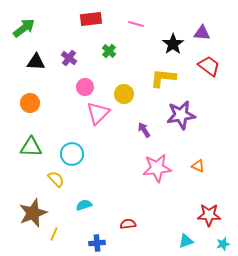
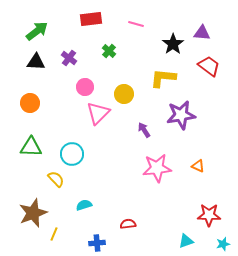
green arrow: moved 13 px right, 3 px down
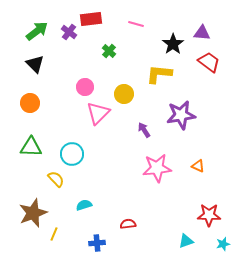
purple cross: moved 26 px up
black triangle: moved 1 px left, 2 px down; rotated 42 degrees clockwise
red trapezoid: moved 4 px up
yellow L-shape: moved 4 px left, 4 px up
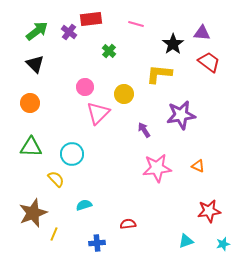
red star: moved 4 px up; rotated 10 degrees counterclockwise
